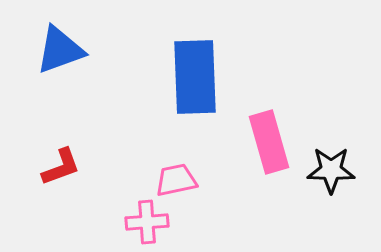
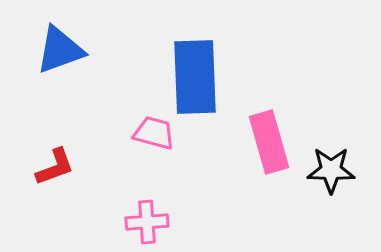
red L-shape: moved 6 px left
pink trapezoid: moved 22 px left, 47 px up; rotated 27 degrees clockwise
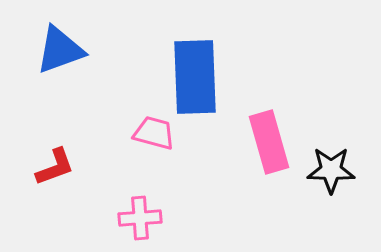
pink cross: moved 7 px left, 4 px up
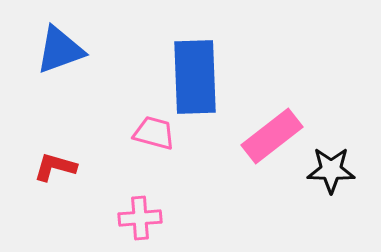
pink rectangle: moved 3 px right, 6 px up; rotated 68 degrees clockwise
red L-shape: rotated 144 degrees counterclockwise
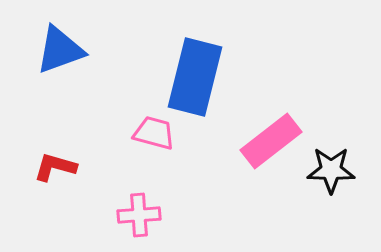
blue rectangle: rotated 16 degrees clockwise
pink rectangle: moved 1 px left, 5 px down
pink cross: moved 1 px left, 3 px up
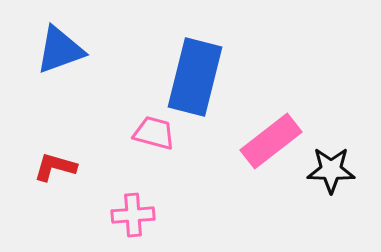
pink cross: moved 6 px left
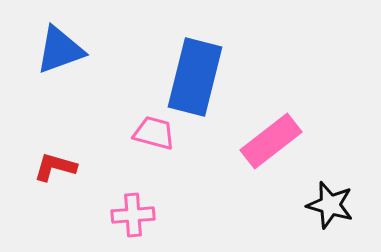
black star: moved 1 px left, 35 px down; rotated 15 degrees clockwise
